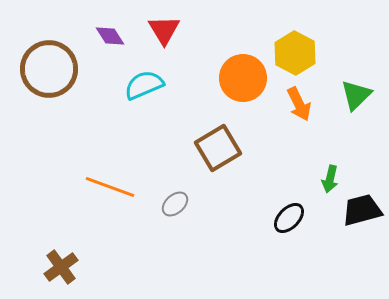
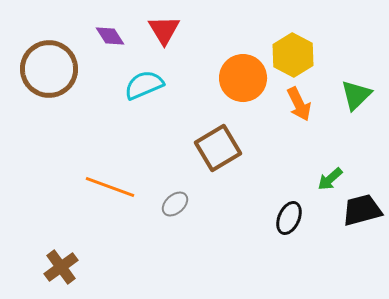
yellow hexagon: moved 2 px left, 2 px down
green arrow: rotated 36 degrees clockwise
black ellipse: rotated 20 degrees counterclockwise
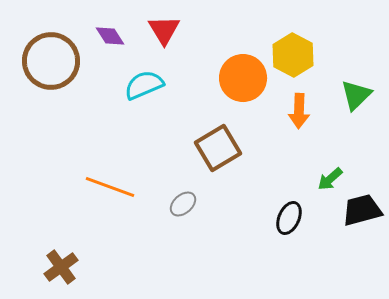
brown circle: moved 2 px right, 8 px up
orange arrow: moved 7 px down; rotated 28 degrees clockwise
gray ellipse: moved 8 px right
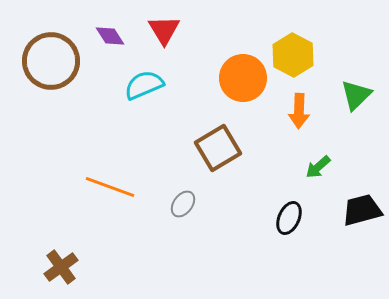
green arrow: moved 12 px left, 12 px up
gray ellipse: rotated 12 degrees counterclockwise
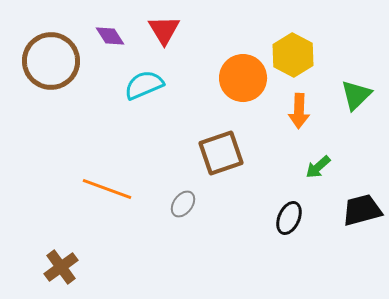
brown square: moved 3 px right, 5 px down; rotated 12 degrees clockwise
orange line: moved 3 px left, 2 px down
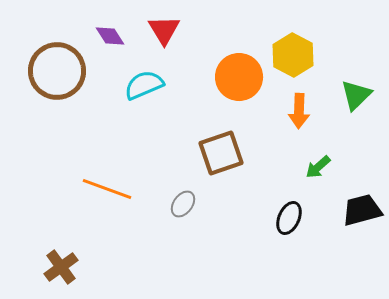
brown circle: moved 6 px right, 10 px down
orange circle: moved 4 px left, 1 px up
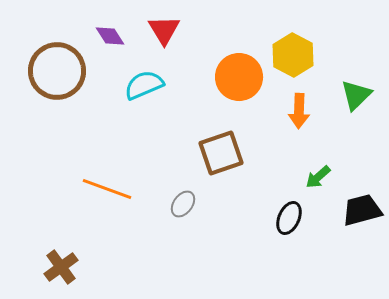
green arrow: moved 10 px down
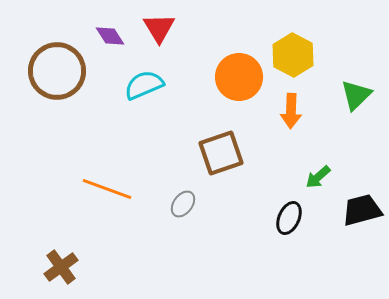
red triangle: moved 5 px left, 2 px up
orange arrow: moved 8 px left
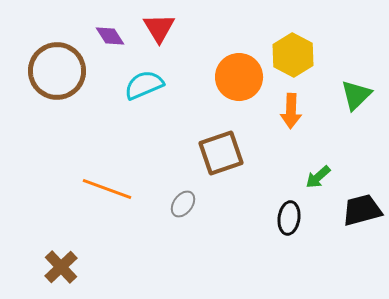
black ellipse: rotated 16 degrees counterclockwise
brown cross: rotated 8 degrees counterclockwise
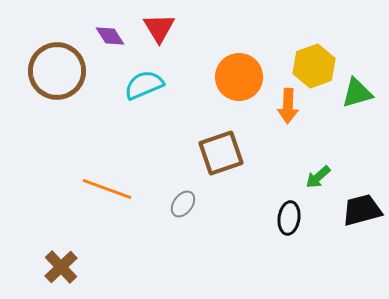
yellow hexagon: moved 21 px right, 11 px down; rotated 12 degrees clockwise
green triangle: moved 1 px right, 2 px up; rotated 28 degrees clockwise
orange arrow: moved 3 px left, 5 px up
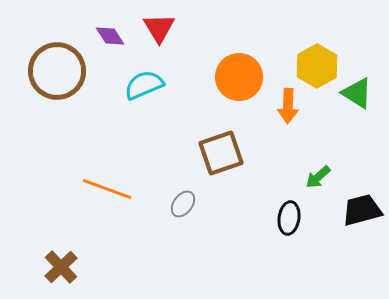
yellow hexagon: moved 3 px right; rotated 9 degrees counterclockwise
green triangle: rotated 48 degrees clockwise
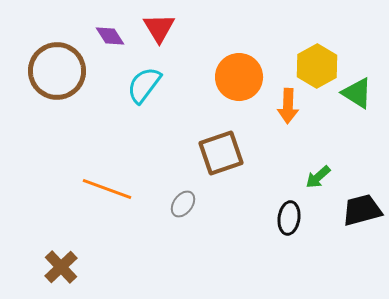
cyan semicircle: rotated 30 degrees counterclockwise
